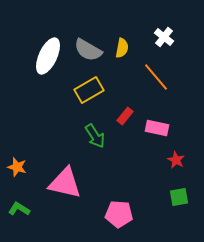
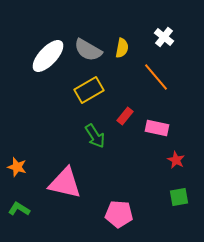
white ellipse: rotated 18 degrees clockwise
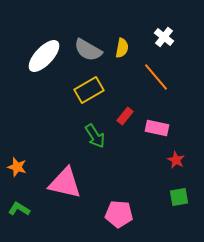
white ellipse: moved 4 px left
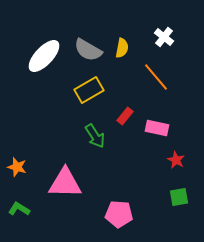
pink triangle: rotated 12 degrees counterclockwise
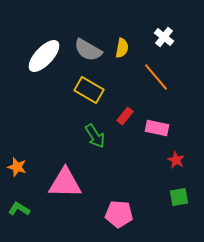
yellow rectangle: rotated 60 degrees clockwise
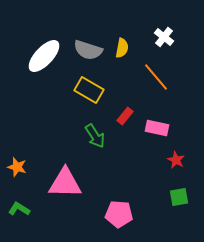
gray semicircle: rotated 12 degrees counterclockwise
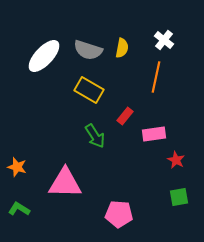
white cross: moved 3 px down
orange line: rotated 52 degrees clockwise
pink rectangle: moved 3 px left, 6 px down; rotated 20 degrees counterclockwise
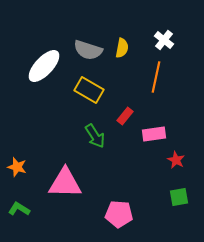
white ellipse: moved 10 px down
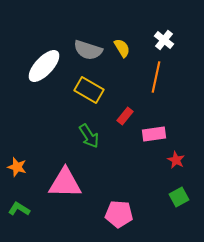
yellow semicircle: rotated 42 degrees counterclockwise
green arrow: moved 6 px left
green square: rotated 18 degrees counterclockwise
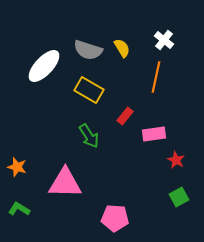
pink pentagon: moved 4 px left, 4 px down
